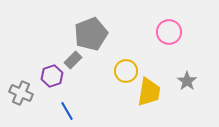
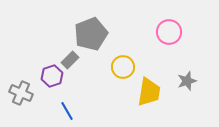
gray rectangle: moved 3 px left
yellow circle: moved 3 px left, 4 px up
gray star: rotated 18 degrees clockwise
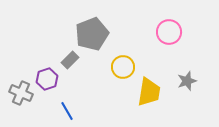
gray pentagon: moved 1 px right
purple hexagon: moved 5 px left, 3 px down
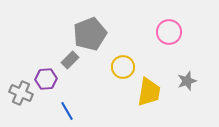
gray pentagon: moved 2 px left
purple hexagon: moved 1 px left; rotated 15 degrees clockwise
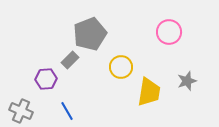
yellow circle: moved 2 px left
gray cross: moved 18 px down
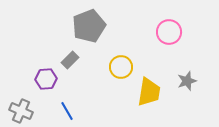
gray pentagon: moved 1 px left, 8 px up
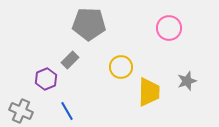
gray pentagon: moved 2 px up; rotated 24 degrees clockwise
pink circle: moved 4 px up
purple hexagon: rotated 20 degrees counterclockwise
yellow trapezoid: rotated 8 degrees counterclockwise
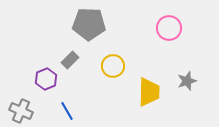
yellow circle: moved 8 px left, 1 px up
